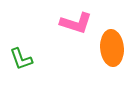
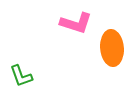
green L-shape: moved 17 px down
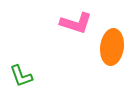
orange ellipse: moved 1 px up; rotated 12 degrees clockwise
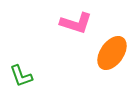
orange ellipse: moved 6 px down; rotated 28 degrees clockwise
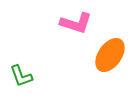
orange ellipse: moved 2 px left, 2 px down
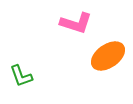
orange ellipse: moved 2 px left, 1 px down; rotated 20 degrees clockwise
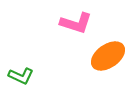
green L-shape: rotated 45 degrees counterclockwise
